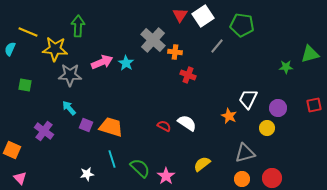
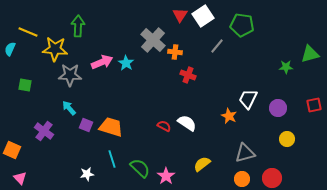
yellow circle: moved 20 px right, 11 px down
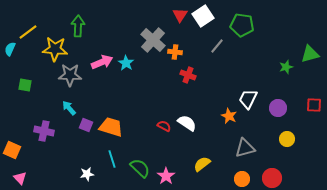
yellow line: rotated 60 degrees counterclockwise
green star: rotated 16 degrees counterclockwise
red square: rotated 14 degrees clockwise
purple cross: rotated 24 degrees counterclockwise
gray triangle: moved 5 px up
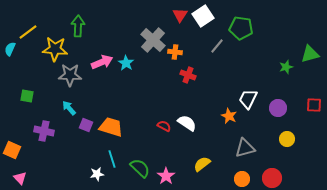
green pentagon: moved 1 px left, 3 px down
green square: moved 2 px right, 11 px down
white star: moved 10 px right
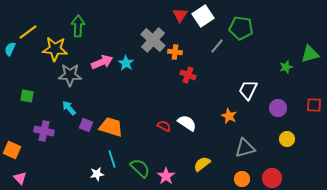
white trapezoid: moved 9 px up
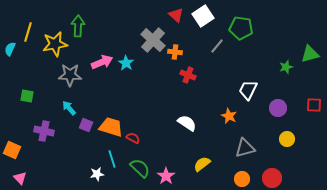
red triangle: moved 4 px left; rotated 21 degrees counterclockwise
yellow line: rotated 36 degrees counterclockwise
yellow star: moved 5 px up; rotated 15 degrees counterclockwise
red semicircle: moved 31 px left, 12 px down
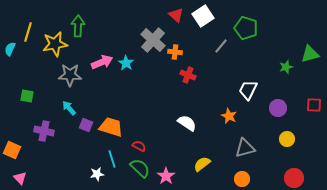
green pentagon: moved 5 px right; rotated 10 degrees clockwise
gray line: moved 4 px right
red semicircle: moved 6 px right, 8 px down
red circle: moved 22 px right
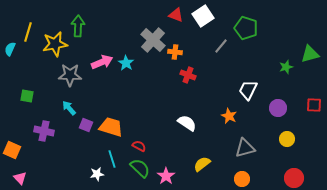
red triangle: rotated 21 degrees counterclockwise
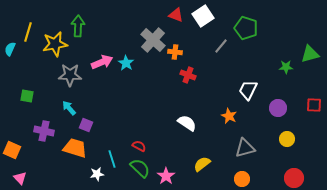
green star: rotated 16 degrees clockwise
orange trapezoid: moved 36 px left, 21 px down
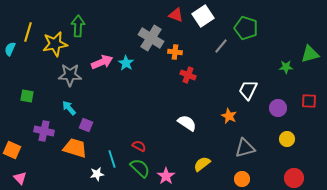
gray cross: moved 2 px left, 2 px up; rotated 10 degrees counterclockwise
red square: moved 5 px left, 4 px up
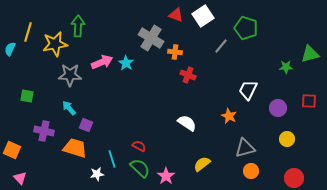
orange circle: moved 9 px right, 8 px up
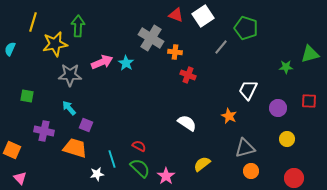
yellow line: moved 5 px right, 10 px up
gray line: moved 1 px down
